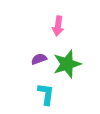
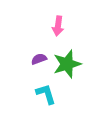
cyan L-shape: rotated 25 degrees counterclockwise
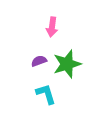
pink arrow: moved 6 px left, 1 px down
purple semicircle: moved 2 px down
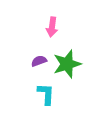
cyan L-shape: rotated 20 degrees clockwise
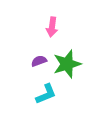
cyan L-shape: rotated 65 degrees clockwise
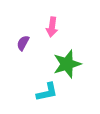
purple semicircle: moved 16 px left, 18 px up; rotated 42 degrees counterclockwise
cyan L-shape: moved 1 px right, 2 px up; rotated 10 degrees clockwise
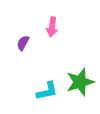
green star: moved 13 px right, 18 px down
cyan L-shape: moved 1 px up
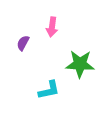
green star: moved 18 px up; rotated 20 degrees clockwise
cyan L-shape: moved 2 px right, 1 px up
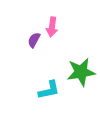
purple semicircle: moved 11 px right, 3 px up
green star: moved 1 px right, 8 px down; rotated 12 degrees counterclockwise
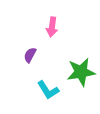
purple semicircle: moved 4 px left, 15 px down
cyan L-shape: moved 1 px left; rotated 70 degrees clockwise
